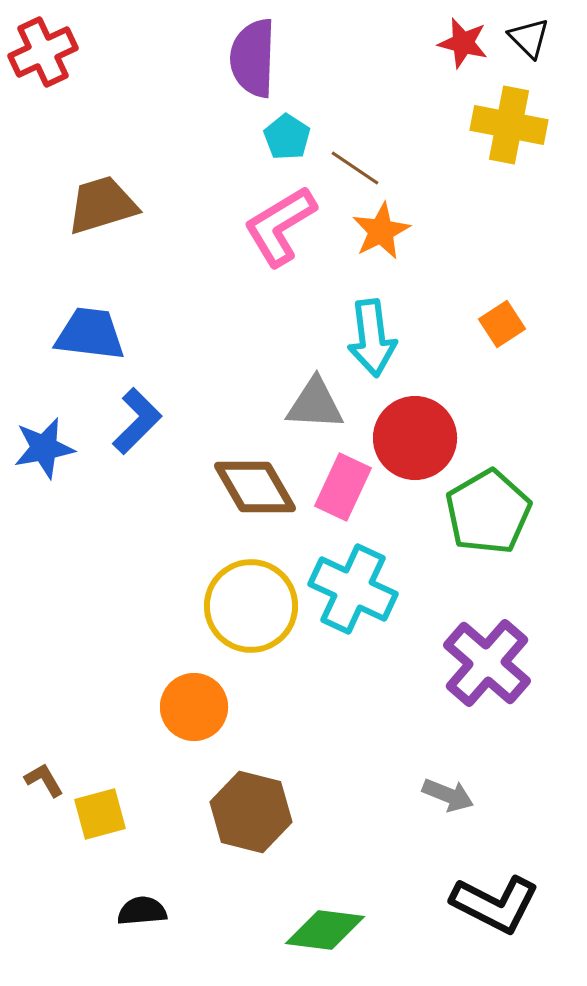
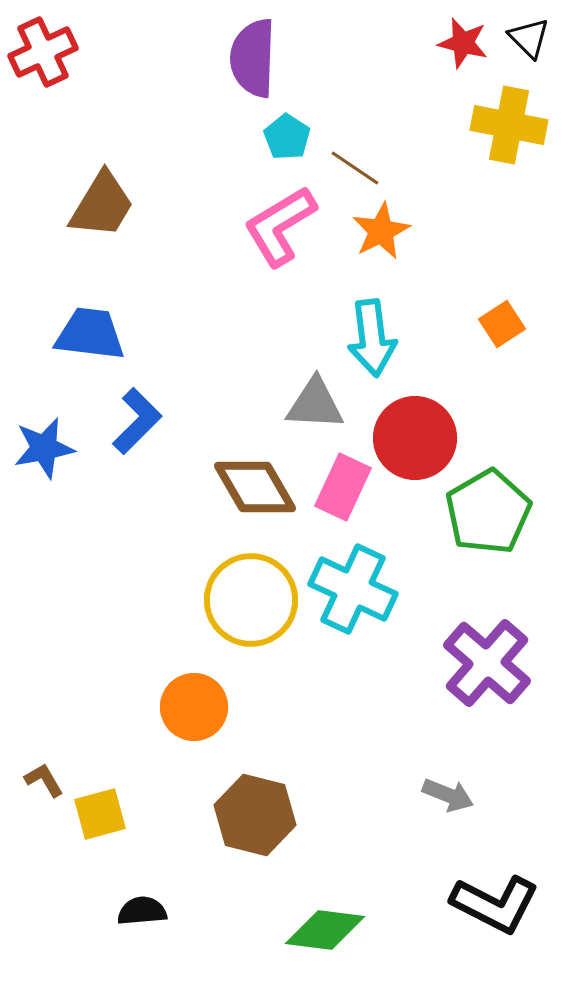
brown trapezoid: rotated 138 degrees clockwise
yellow circle: moved 6 px up
brown hexagon: moved 4 px right, 3 px down
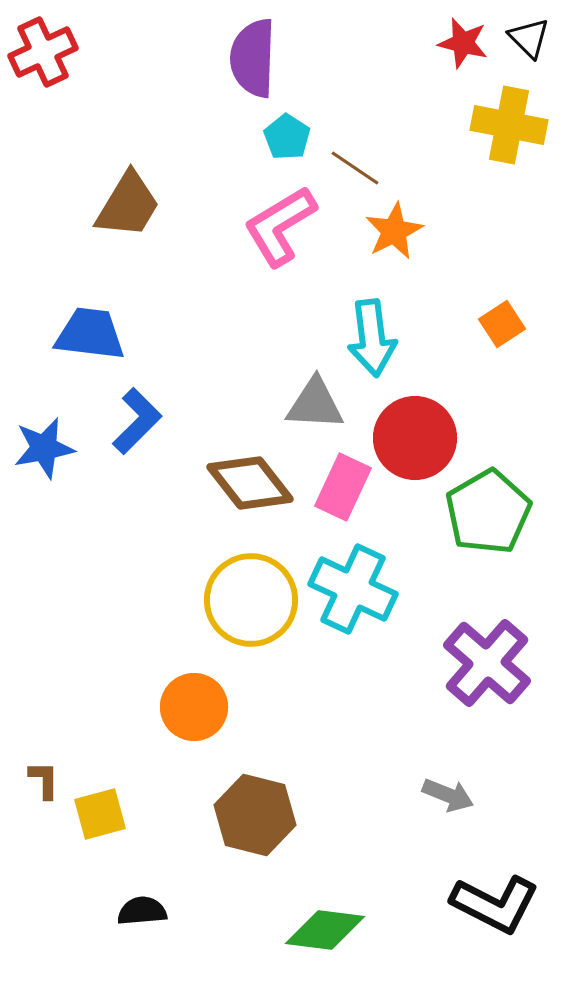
brown trapezoid: moved 26 px right
orange star: moved 13 px right
brown diamond: moved 5 px left, 4 px up; rotated 8 degrees counterclockwise
brown L-shape: rotated 30 degrees clockwise
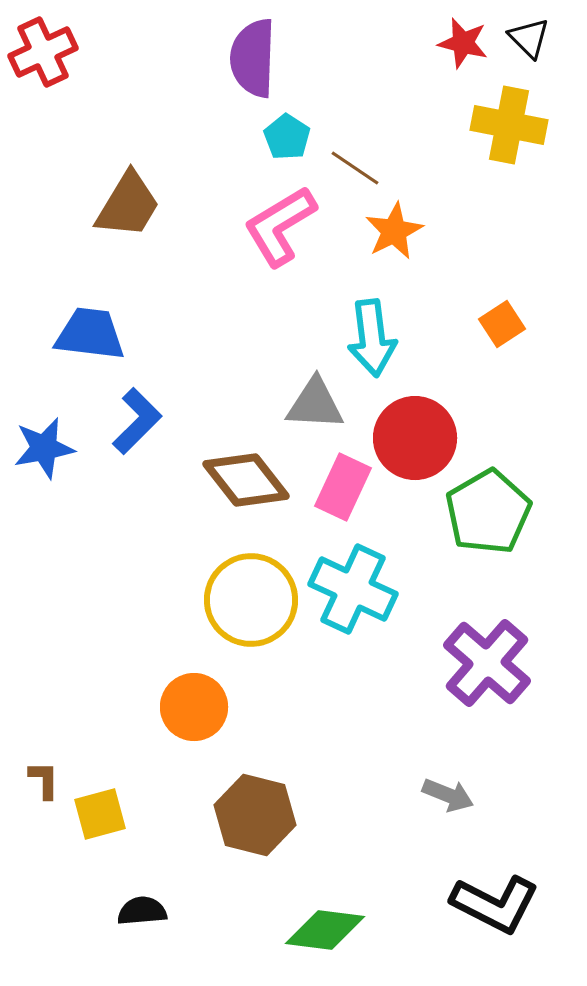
brown diamond: moved 4 px left, 3 px up
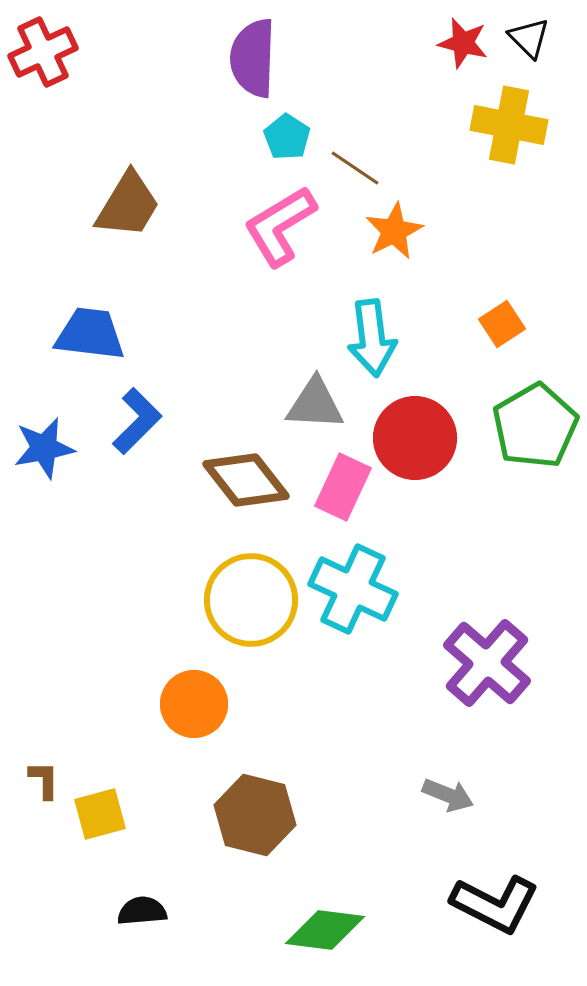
green pentagon: moved 47 px right, 86 px up
orange circle: moved 3 px up
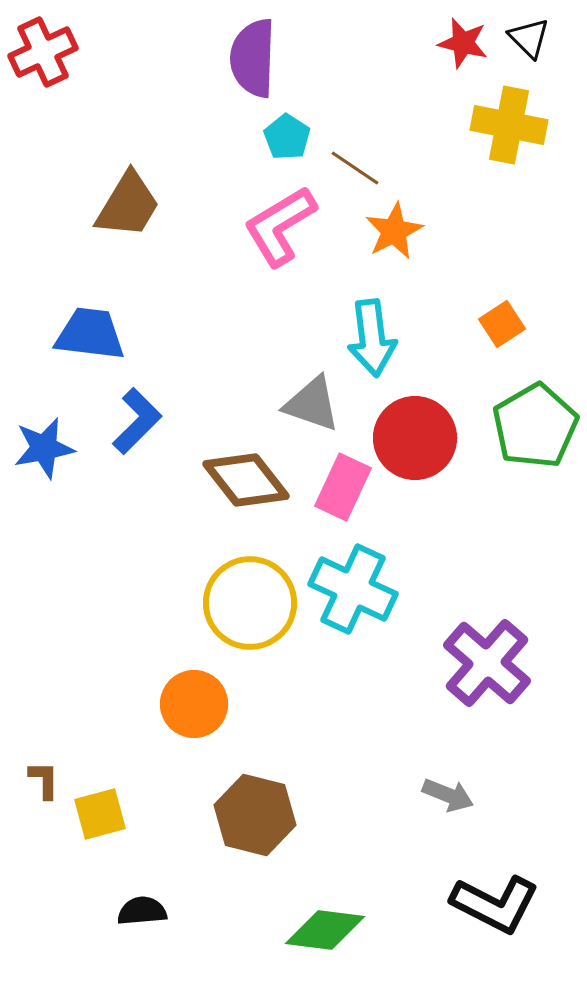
gray triangle: moved 3 px left; rotated 16 degrees clockwise
yellow circle: moved 1 px left, 3 px down
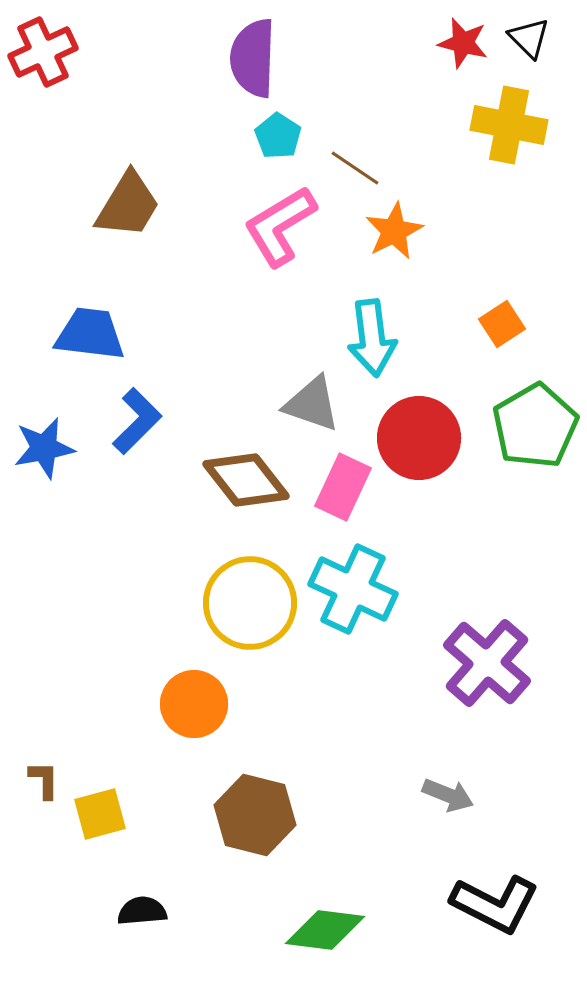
cyan pentagon: moved 9 px left, 1 px up
red circle: moved 4 px right
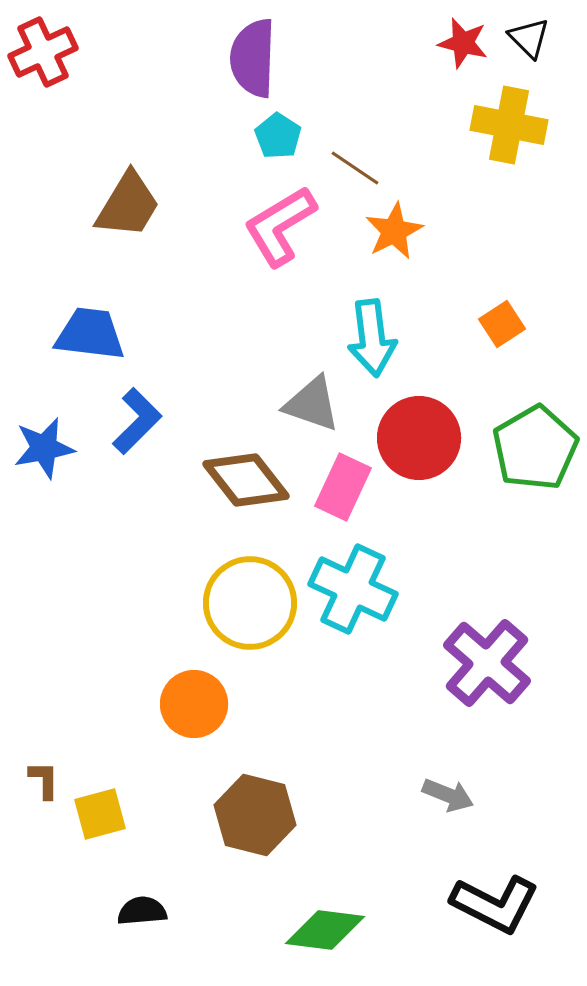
green pentagon: moved 22 px down
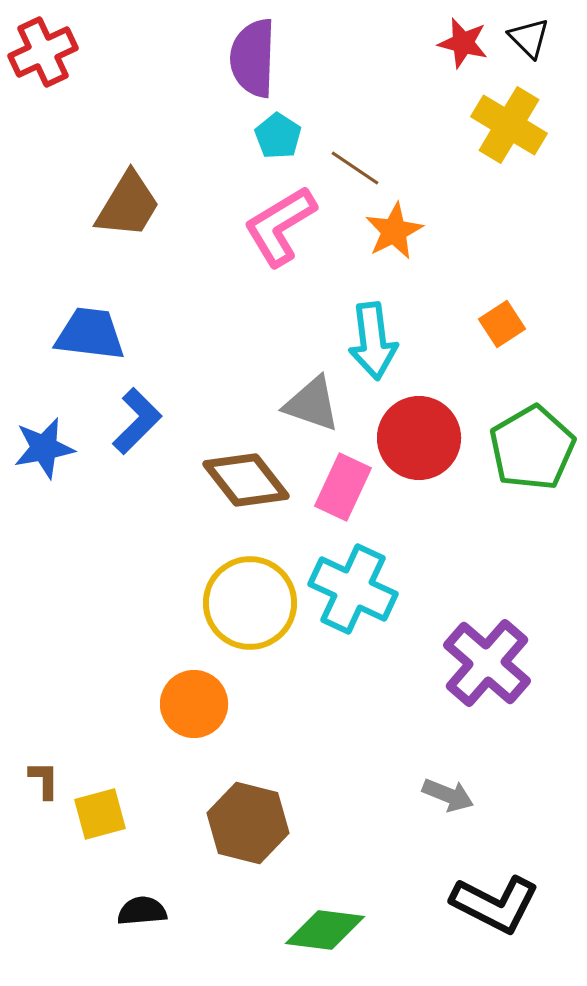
yellow cross: rotated 20 degrees clockwise
cyan arrow: moved 1 px right, 3 px down
green pentagon: moved 3 px left
brown hexagon: moved 7 px left, 8 px down
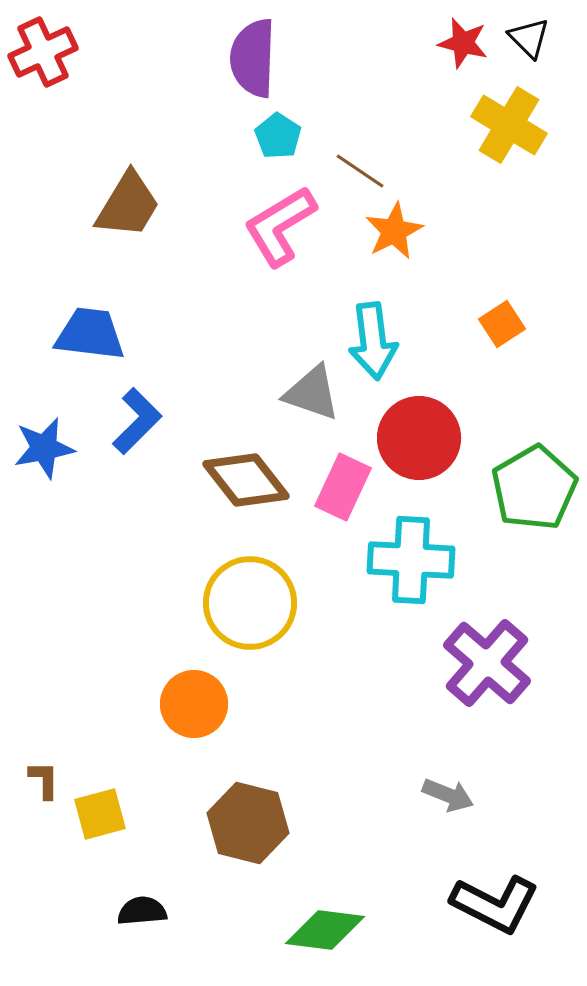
brown line: moved 5 px right, 3 px down
gray triangle: moved 11 px up
green pentagon: moved 2 px right, 40 px down
cyan cross: moved 58 px right, 29 px up; rotated 22 degrees counterclockwise
